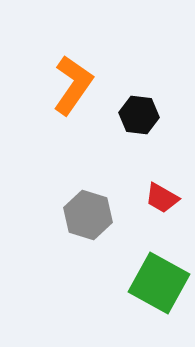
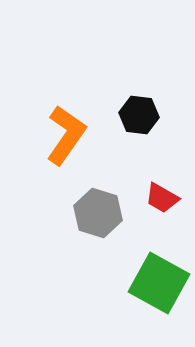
orange L-shape: moved 7 px left, 50 px down
gray hexagon: moved 10 px right, 2 px up
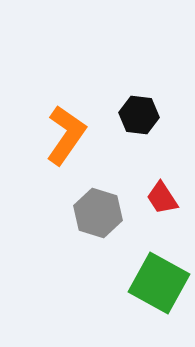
red trapezoid: rotated 27 degrees clockwise
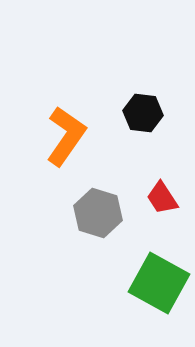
black hexagon: moved 4 px right, 2 px up
orange L-shape: moved 1 px down
